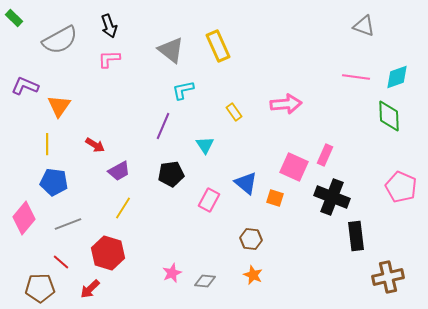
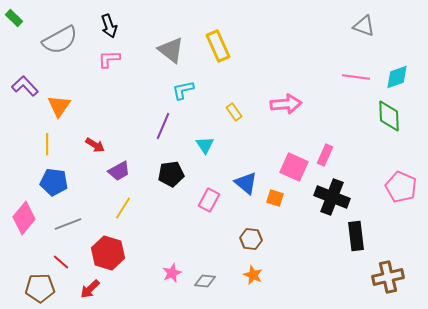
purple L-shape at (25, 86): rotated 24 degrees clockwise
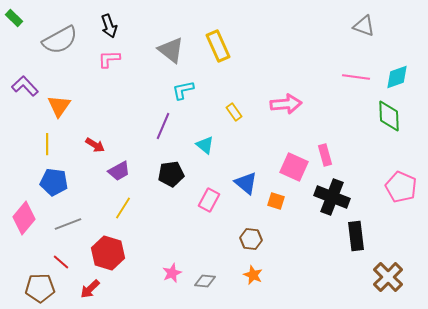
cyan triangle at (205, 145): rotated 18 degrees counterclockwise
pink rectangle at (325, 155): rotated 40 degrees counterclockwise
orange square at (275, 198): moved 1 px right, 3 px down
brown cross at (388, 277): rotated 32 degrees counterclockwise
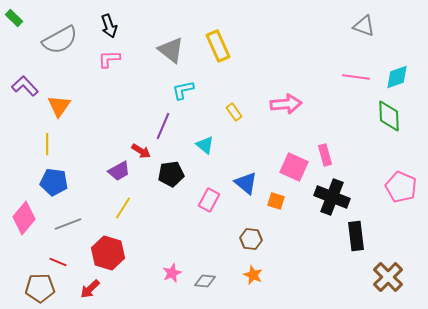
red arrow at (95, 145): moved 46 px right, 6 px down
red line at (61, 262): moved 3 px left; rotated 18 degrees counterclockwise
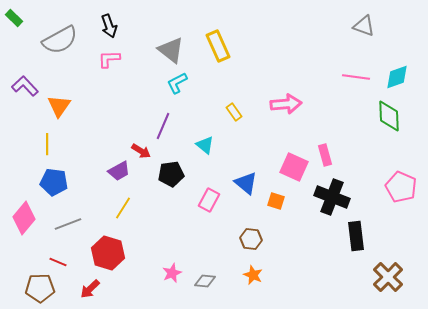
cyan L-shape at (183, 90): moved 6 px left, 7 px up; rotated 15 degrees counterclockwise
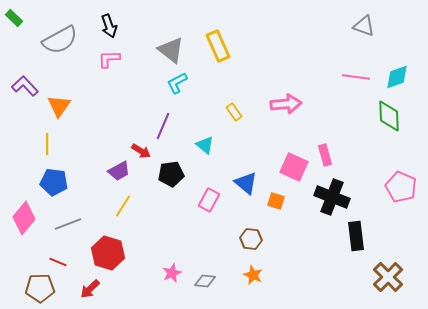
yellow line at (123, 208): moved 2 px up
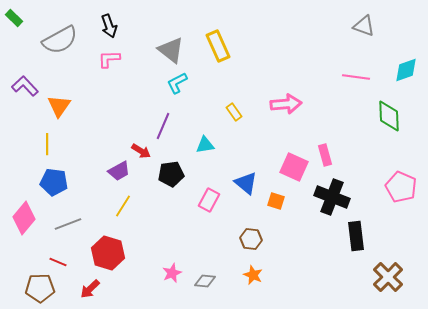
cyan diamond at (397, 77): moved 9 px right, 7 px up
cyan triangle at (205, 145): rotated 48 degrees counterclockwise
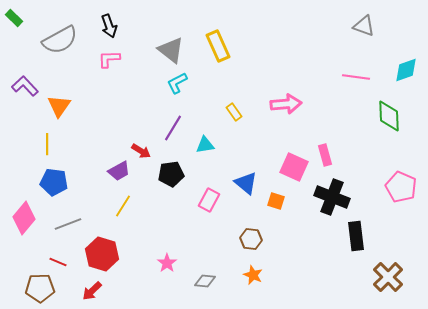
purple line at (163, 126): moved 10 px right, 2 px down; rotated 8 degrees clockwise
red hexagon at (108, 253): moved 6 px left, 1 px down
pink star at (172, 273): moved 5 px left, 10 px up; rotated 12 degrees counterclockwise
red arrow at (90, 289): moved 2 px right, 2 px down
